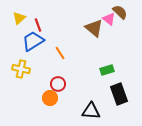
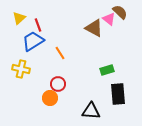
brown triangle: rotated 12 degrees counterclockwise
black rectangle: moved 1 px left; rotated 15 degrees clockwise
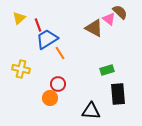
blue trapezoid: moved 14 px right, 2 px up
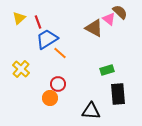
red line: moved 3 px up
orange line: rotated 16 degrees counterclockwise
yellow cross: rotated 30 degrees clockwise
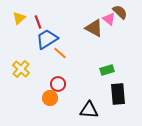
black triangle: moved 2 px left, 1 px up
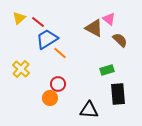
brown semicircle: moved 28 px down
red line: rotated 32 degrees counterclockwise
